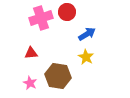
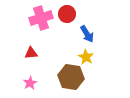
red circle: moved 2 px down
blue arrow: rotated 90 degrees clockwise
brown hexagon: moved 13 px right, 1 px down
pink star: rotated 16 degrees clockwise
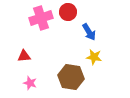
red circle: moved 1 px right, 2 px up
blue arrow: moved 2 px right, 2 px up
red triangle: moved 7 px left, 3 px down
yellow star: moved 8 px right; rotated 21 degrees counterclockwise
pink star: rotated 24 degrees counterclockwise
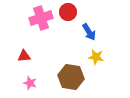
yellow star: moved 2 px right
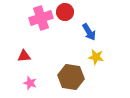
red circle: moved 3 px left
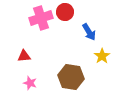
yellow star: moved 6 px right, 1 px up; rotated 28 degrees clockwise
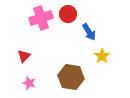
red circle: moved 3 px right, 2 px down
red triangle: rotated 40 degrees counterclockwise
pink star: moved 1 px left
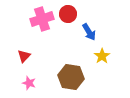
pink cross: moved 1 px right, 1 px down
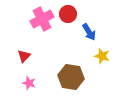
pink cross: rotated 10 degrees counterclockwise
yellow star: rotated 21 degrees counterclockwise
